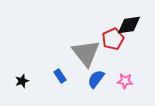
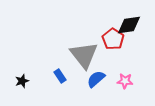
red pentagon: rotated 15 degrees counterclockwise
gray triangle: moved 2 px left, 2 px down
blue semicircle: rotated 12 degrees clockwise
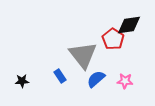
gray triangle: moved 1 px left
black star: rotated 16 degrees clockwise
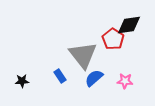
blue semicircle: moved 2 px left, 1 px up
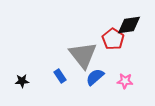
blue semicircle: moved 1 px right, 1 px up
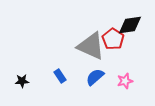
black diamond: moved 1 px right
gray triangle: moved 8 px right, 9 px up; rotated 28 degrees counterclockwise
pink star: rotated 21 degrees counterclockwise
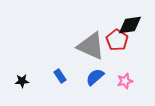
red pentagon: moved 4 px right, 1 px down
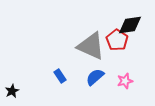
black star: moved 10 px left, 10 px down; rotated 24 degrees counterclockwise
